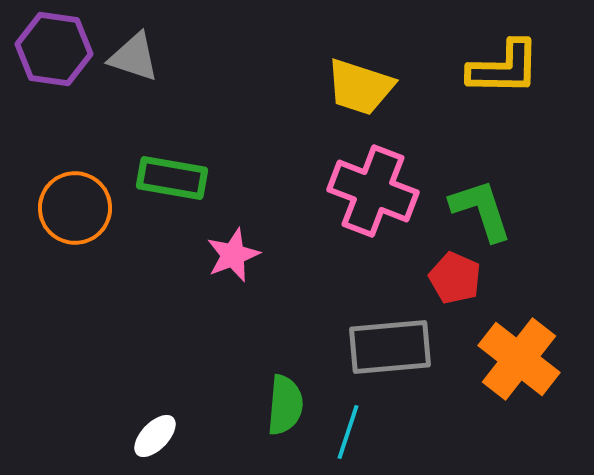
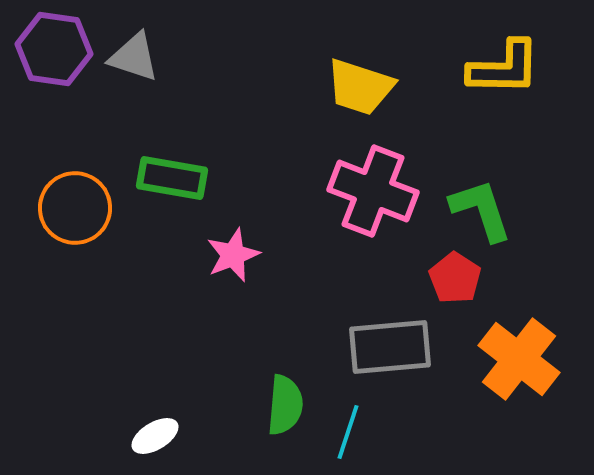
red pentagon: rotated 9 degrees clockwise
white ellipse: rotated 15 degrees clockwise
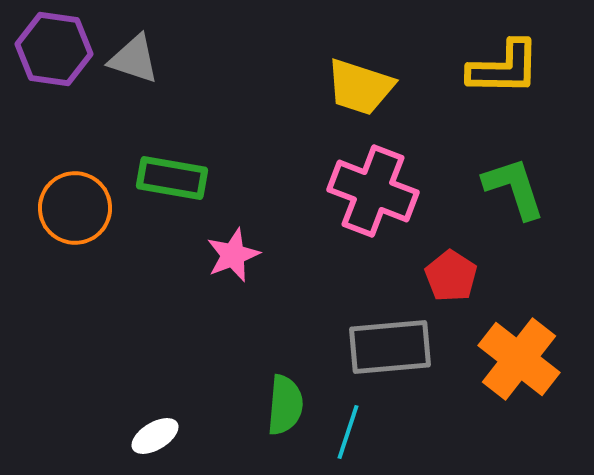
gray triangle: moved 2 px down
green L-shape: moved 33 px right, 22 px up
red pentagon: moved 4 px left, 2 px up
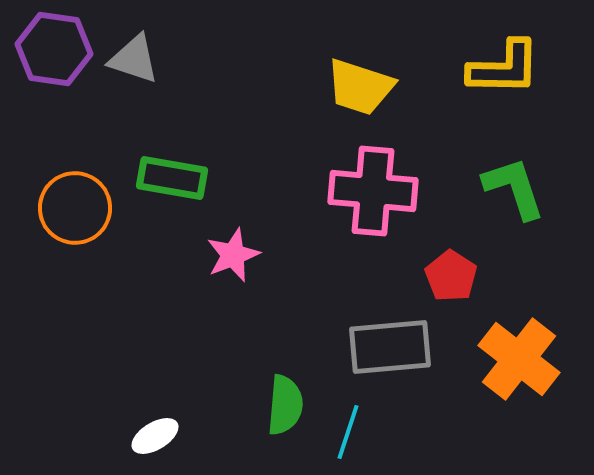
pink cross: rotated 16 degrees counterclockwise
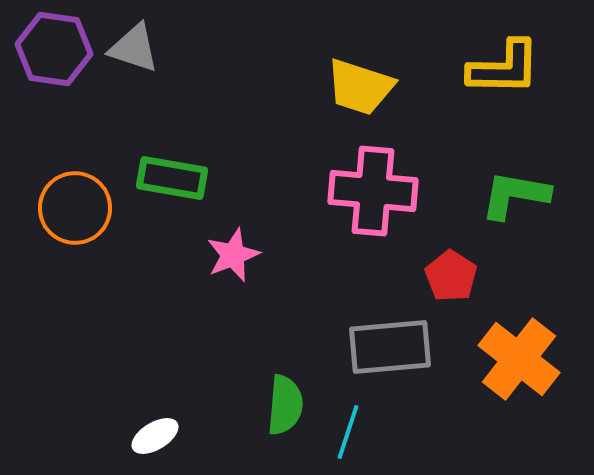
gray triangle: moved 11 px up
green L-shape: moved 1 px right, 7 px down; rotated 62 degrees counterclockwise
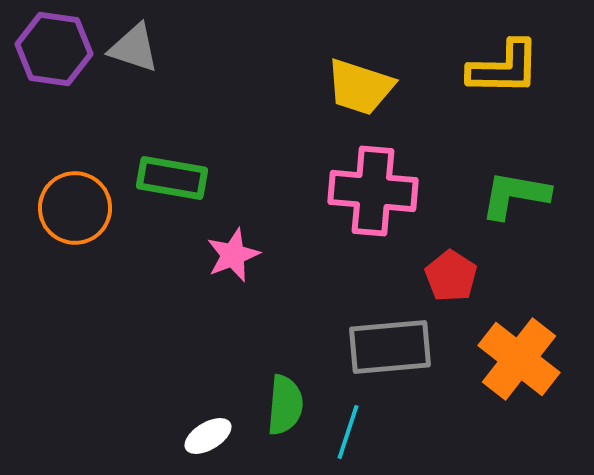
white ellipse: moved 53 px right
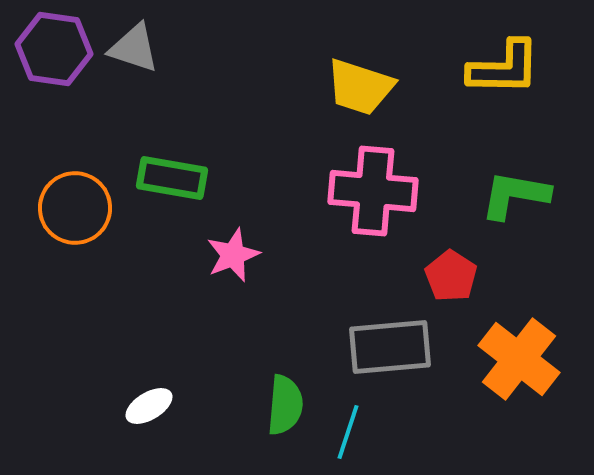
white ellipse: moved 59 px left, 30 px up
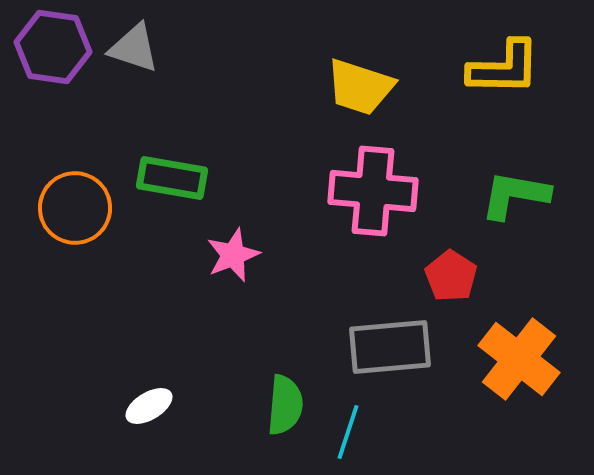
purple hexagon: moved 1 px left, 2 px up
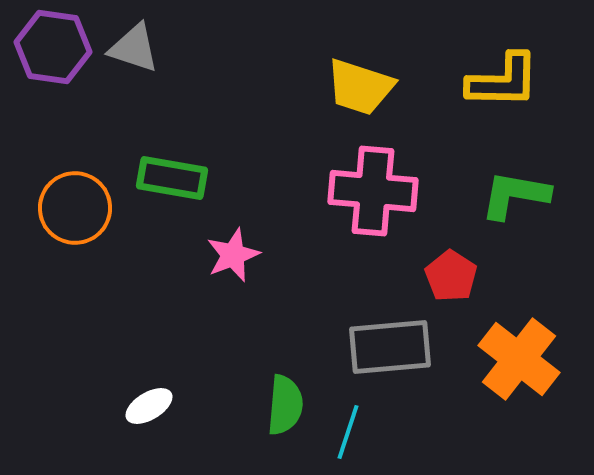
yellow L-shape: moved 1 px left, 13 px down
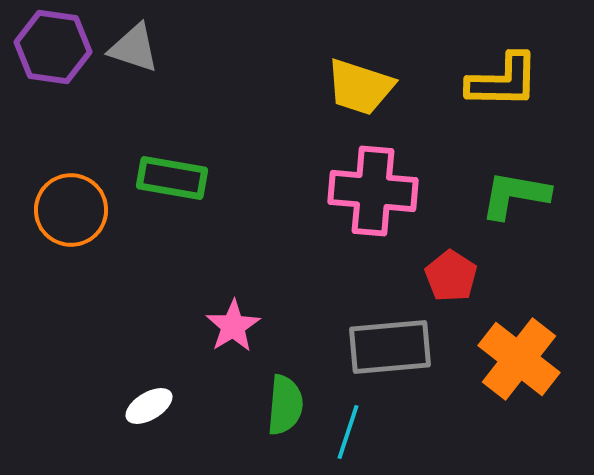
orange circle: moved 4 px left, 2 px down
pink star: moved 71 px down; rotated 10 degrees counterclockwise
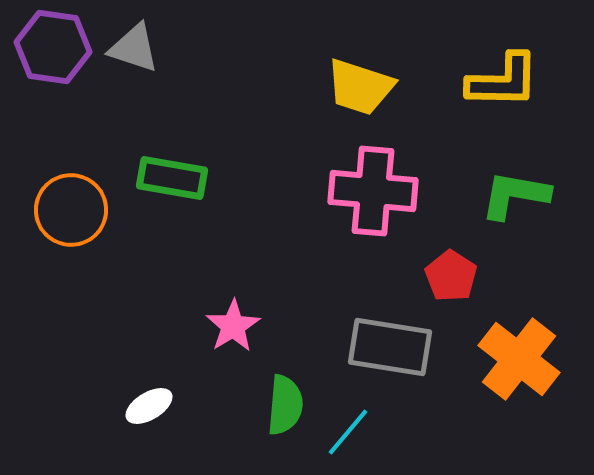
gray rectangle: rotated 14 degrees clockwise
cyan line: rotated 22 degrees clockwise
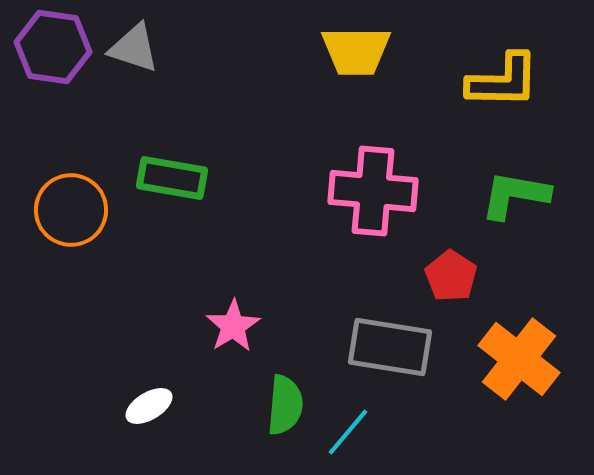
yellow trapezoid: moved 4 px left, 36 px up; rotated 18 degrees counterclockwise
